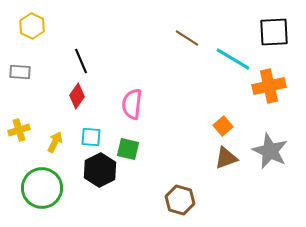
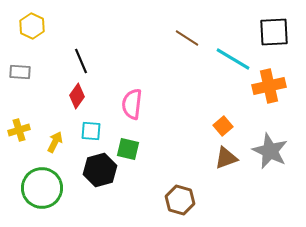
cyan square: moved 6 px up
black hexagon: rotated 12 degrees clockwise
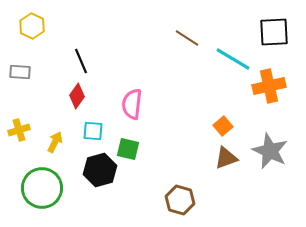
cyan square: moved 2 px right
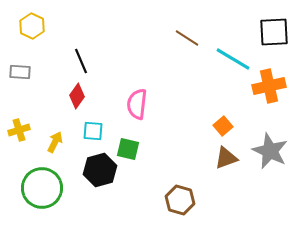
pink semicircle: moved 5 px right
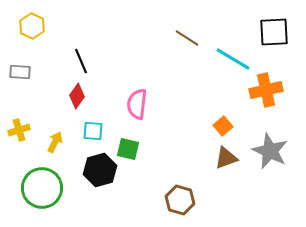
orange cross: moved 3 px left, 4 px down
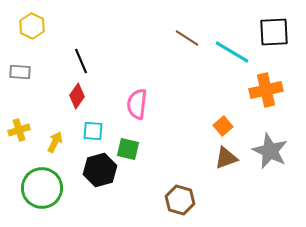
cyan line: moved 1 px left, 7 px up
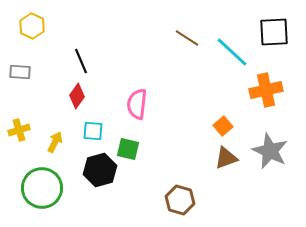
cyan line: rotated 12 degrees clockwise
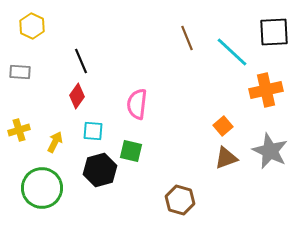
brown line: rotated 35 degrees clockwise
green square: moved 3 px right, 2 px down
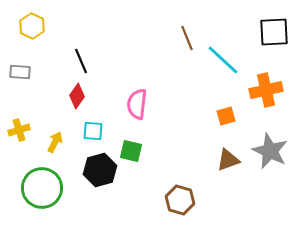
cyan line: moved 9 px left, 8 px down
orange square: moved 3 px right, 10 px up; rotated 24 degrees clockwise
brown triangle: moved 2 px right, 2 px down
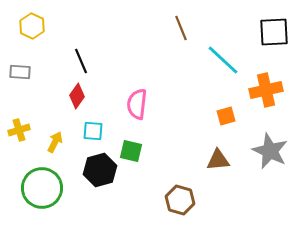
brown line: moved 6 px left, 10 px up
brown triangle: moved 10 px left; rotated 15 degrees clockwise
